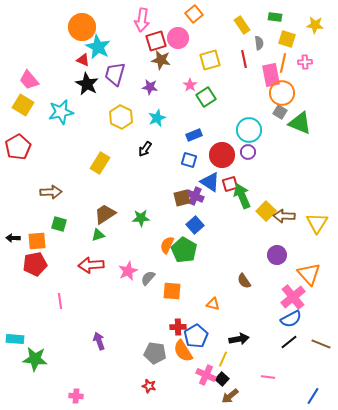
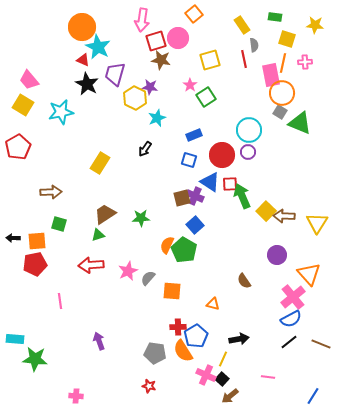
gray semicircle at (259, 43): moved 5 px left, 2 px down
yellow hexagon at (121, 117): moved 14 px right, 19 px up
red square at (230, 184): rotated 14 degrees clockwise
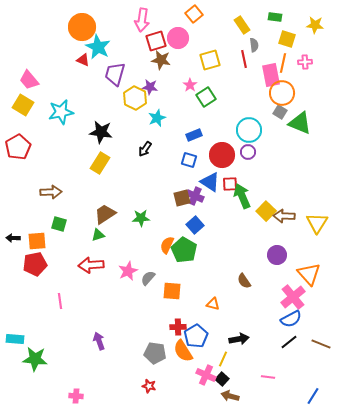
black star at (87, 84): moved 14 px right, 48 px down; rotated 20 degrees counterclockwise
brown arrow at (230, 396): rotated 54 degrees clockwise
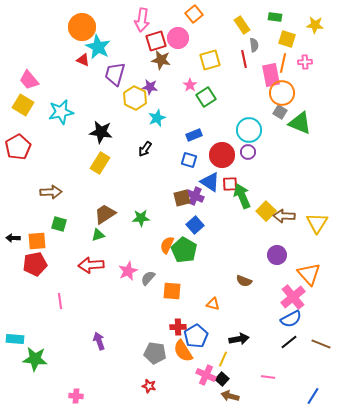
brown semicircle at (244, 281): rotated 35 degrees counterclockwise
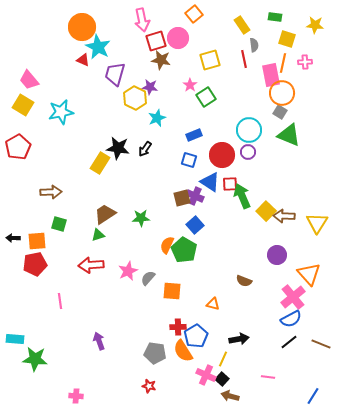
pink arrow at (142, 20): rotated 20 degrees counterclockwise
green triangle at (300, 123): moved 11 px left, 12 px down
black star at (101, 132): moved 17 px right, 16 px down
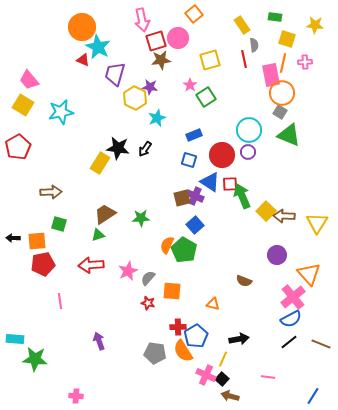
brown star at (161, 60): rotated 18 degrees counterclockwise
red pentagon at (35, 264): moved 8 px right
red star at (149, 386): moved 1 px left, 83 px up
